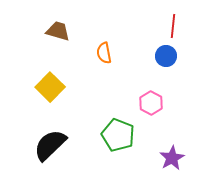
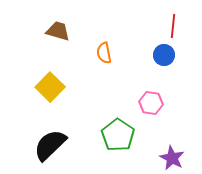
blue circle: moved 2 px left, 1 px up
pink hexagon: rotated 20 degrees counterclockwise
green pentagon: rotated 12 degrees clockwise
purple star: rotated 15 degrees counterclockwise
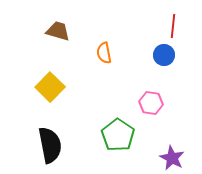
black semicircle: rotated 123 degrees clockwise
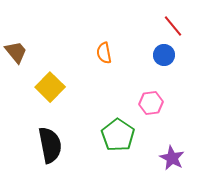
red line: rotated 45 degrees counterclockwise
brown trapezoid: moved 42 px left, 21 px down; rotated 35 degrees clockwise
pink hexagon: rotated 15 degrees counterclockwise
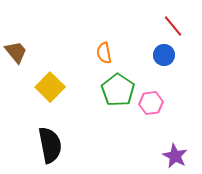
green pentagon: moved 45 px up
purple star: moved 3 px right, 2 px up
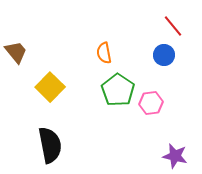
purple star: rotated 15 degrees counterclockwise
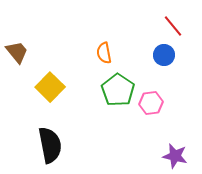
brown trapezoid: moved 1 px right
